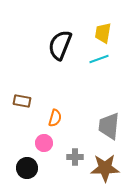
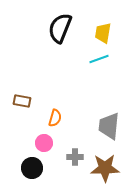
black semicircle: moved 17 px up
black circle: moved 5 px right
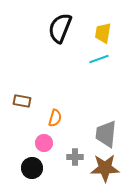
gray trapezoid: moved 3 px left, 8 px down
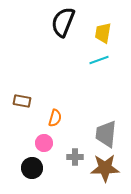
black semicircle: moved 3 px right, 6 px up
cyan line: moved 1 px down
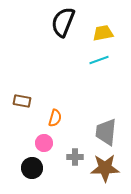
yellow trapezoid: rotated 70 degrees clockwise
gray trapezoid: moved 2 px up
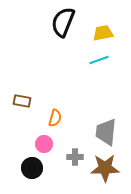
pink circle: moved 1 px down
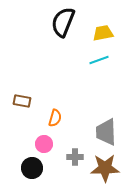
gray trapezoid: rotated 8 degrees counterclockwise
